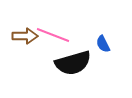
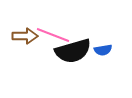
blue semicircle: moved 6 px down; rotated 72 degrees counterclockwise
black semicircle: moved 12 px up
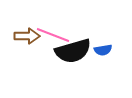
brown arrow: moved 2 px right
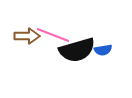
black semicircle: moved 4 px right, 1 px up
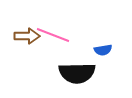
black semicircle: moved 23 px down; rotated 15 degrees clockwise
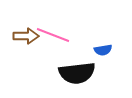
brown arrow: moved 1 px left
black semicircle: rotated 6 degrees counterclockwise
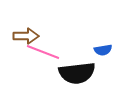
pink line: moved 10 px left, 17 px down
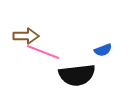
blue semicircle: rotated 12 degrees counterclockwise
black semicircle: moved 2 px down
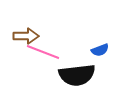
blue semicircle: moved 3 px left
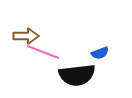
blue semicircle: moved 3 px down
